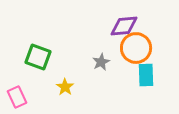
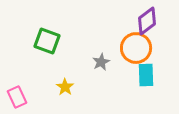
purple diamond: moved 23 px right, 5 px up; rotated 32 degrees counterclockwise
green square: moved 9 px right, 16 px up
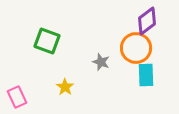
gray star: rotated 24 degrees counterclockwise
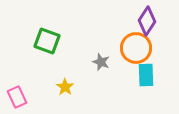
purple diamond: rotated 20 degrees counterclockwise
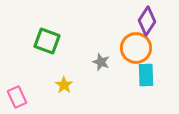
yellow star: moved 1 px left, 2 px up
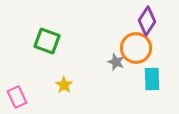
gray star: moved 15 px right
cyan rectangle: moved 6 px right, 4 px down
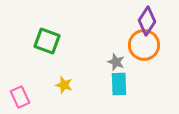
orange circle: moved 8 px right, 3 px up
cyan rectangle: moved 33 px left, 5 px down
yellow star: rotated 18 degrees counterclockwise
pink rectangle: moved 3 px right
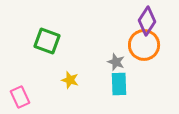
yellow star: moved 6 px right, 5 px up
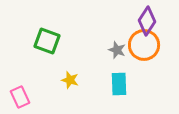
gray star: moved 1 px right, 12 px up
